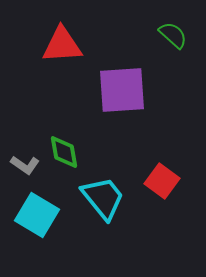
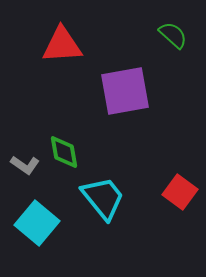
purple square: moved 3 px right, 1 px down; rotated 6 degrees counterclockwise
red square: moved 18 px right, 11 px down
cyan square: moved 8 px down; rotated 9 degrees clockwise
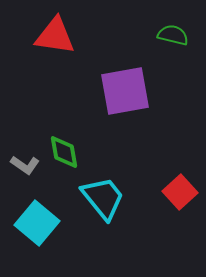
green semicircle: rotated 28 degrees counterclockwise
red triangle: moved 7 px left, 9 px up; rotated 12 degrees clockwise
red square: rotated 12 degrees clockwise
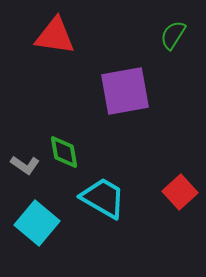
green semicircle: rotated 72 degrees counterclockwise
cyan trapezoid: rotated 21 degrees counterclockwise
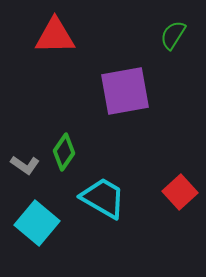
red triangle: rotated 9 degrees counterclockwise
green diamond: rotated 45 degrees clockwise
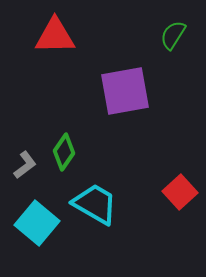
gray L-shape: rotated 72 degrees counterclockwise
cyan trapezoid: moved 8 px left, 6 px down
